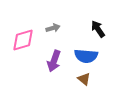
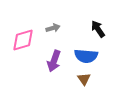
brown triangle: rotated 16 degrees clockwise
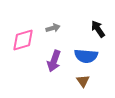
brown triangle: moved 1 px left, 2 px down
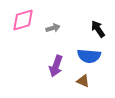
pink diamond: moved 20 px up
blue semicircle: moved 3 px right
purple arrow: moved 2 px right, 5 px down
brown triangle: rotated 32 degrees counterclockwise
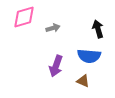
pink diamond: moved 1 px right, 3 px up
black arrow: rotated 18 degrees clockwise
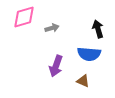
gray arrow: moved 1 px left
blue semicircle: moved 2 px up
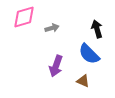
black arrow: moved 1 px left
blue semicircle: rotated 40 degrees clockwise
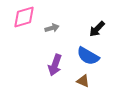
black arrow: rotated 120 degrees counterclockwise
blue semicircle: moved 1 px left, 2 px down; rotated 15 degrees counterclockwise
purple arrow: moved 1 px left, 1 px up
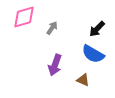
gray arrow: rotated 40 degrees counterclockwise
blue semicircle: moved 5 px right, 2 px up
brown triangle: moved 1 px up
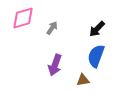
pink diamond: moved 1 px left, 1 px down
blue semicircle: moved 3 px right, 2 px down; rotated 80 degrees clockwise
brown triangle: rotated 32 degrees counterclockwise
